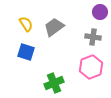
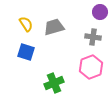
gray trapezoid: rotated 20 degrees clockwise
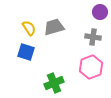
yellow semicircle: moved 3 px right, 4 px down
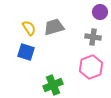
green cross: moved 1 px left, 2 px down
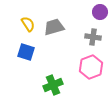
yellow semicircle: moved 1 px left, 4 px up
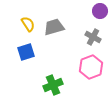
purple circle: moved 1 px up
gray cross: rotated 21 degrees clockwise
blue square: rotated 36 degrees counterclockwise
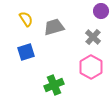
purple circle: moved 1 px right
yellow semicircle: moved 2 px left, 5 px up
gray cross: rotated 14 degrees clockwise
pink hexagon: rotated 10 degrees counterclockwise
green cross: moved 1 px right
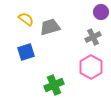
purple circle: moved 1 px down
yellow semicircle: rotated 21 degrees counterclockwise
gray trapezoid: moved 4 px left
gray cross: rotated 21 degrees clockwise
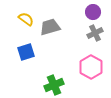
purple circle: moved 8 px left
gray cross: moved 2 px right, 4 px up
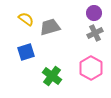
purple circle: moved 1 px right, 1 px down
pink hexagon: moved 1 px down
green cross: moved 2 px left, 9 px up; rotated 30 degrees counterclockwise
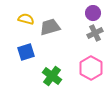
purple circle: moved 1 px left
yellow semicircle: rotated 21 degrees counterclockwise
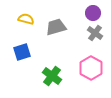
gray trapezoid: moved 6 px right
gray cross: rotated 28 degrees counterclockwise
blue square: moved 4 px left
